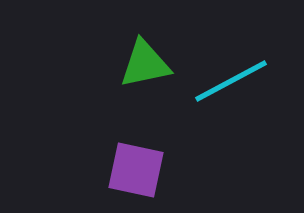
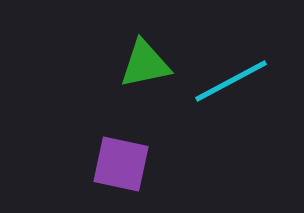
purple square: moved 15 px left, 6 px up
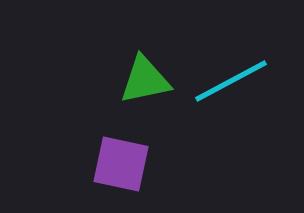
green triangle: moved 16 px down
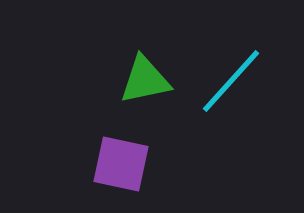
cyan line: rotated 20 degrees counterclockwise
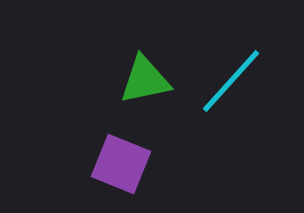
purple square: rotated 10 degrees clockwise
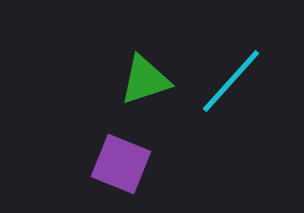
green triangle: rotated 6 degrees counterclockwise
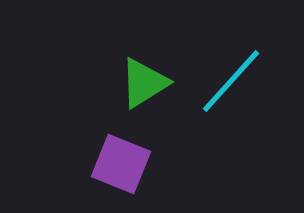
green triangle: moved 1 px left, 3 px down; rotated 14 degrees counterclockwise
